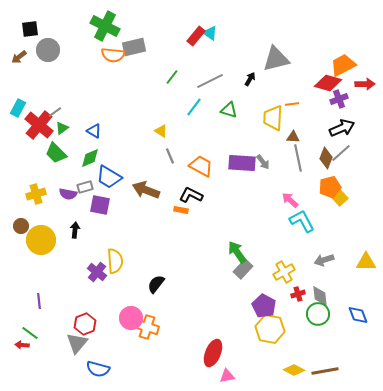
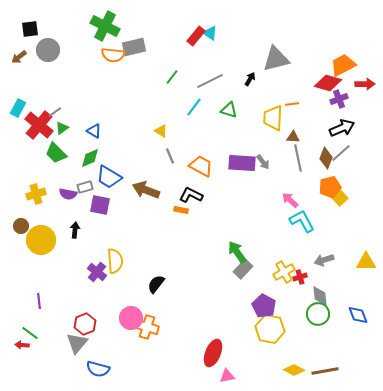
red cross at (298, 294): moved 2 px right, 17 px up
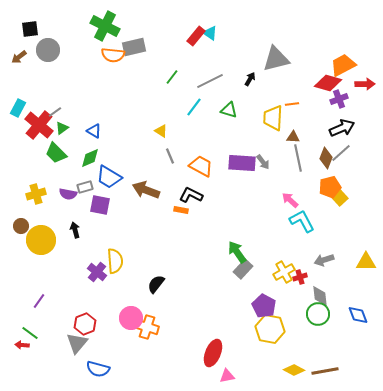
black arrow at (75, 230): rotated 21 degrees counterclockwise
purple line at (39, 301): rotated 42 degrees clockwise
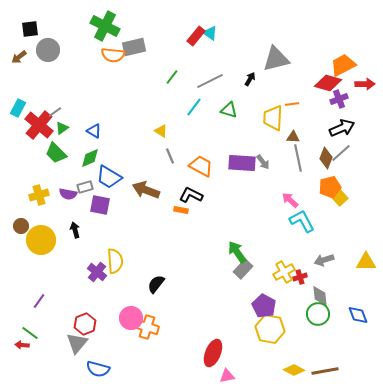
yellow cross at (36, 194): moved 3 px right, 1 px down
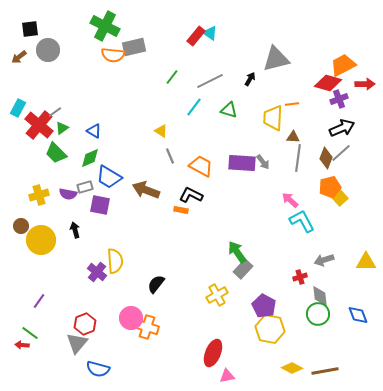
gray line at (298, 158): rotated 20 degrees clockwise
yellow cross at (284, 272): moved 67 px left, 23 px down
yellow diamond at (294, 370): moved 2 px left, 2 px up
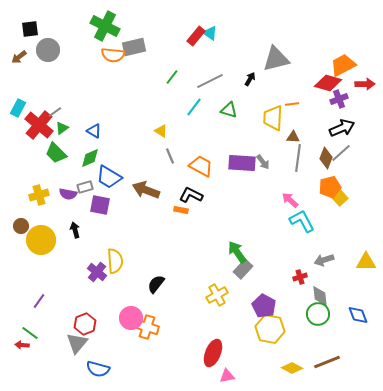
brown line at (325, 371): moved 2 px right, 9 px up; rotated 12 degrees counterclockwise
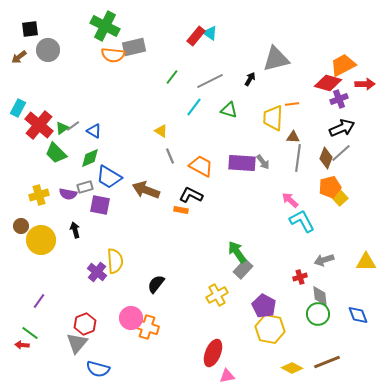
gray line at (55, 112): moved 18 px right, 14 px down
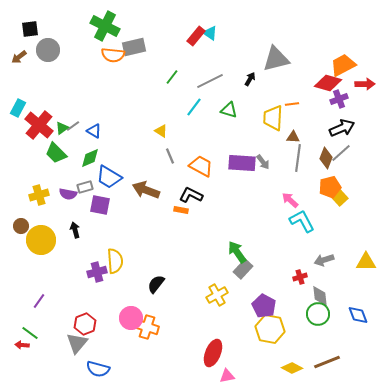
purple cross at (97, 272): rotated 36 degrees clockwise
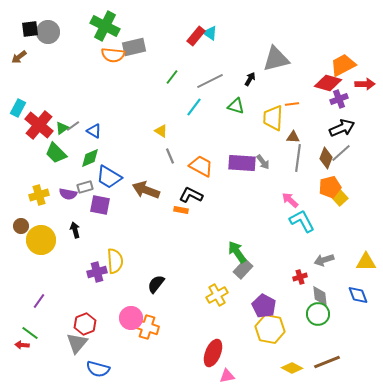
gray circle at (48, 50): moved 18 px up
green triangle at (229, 110): moved 7 px right, 4 px up
blue diamond at (358, 315): moved 20 px up
